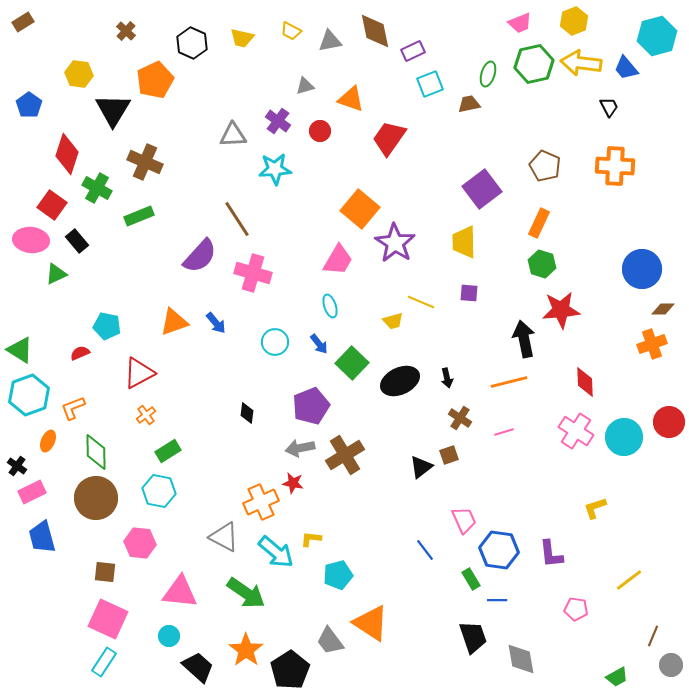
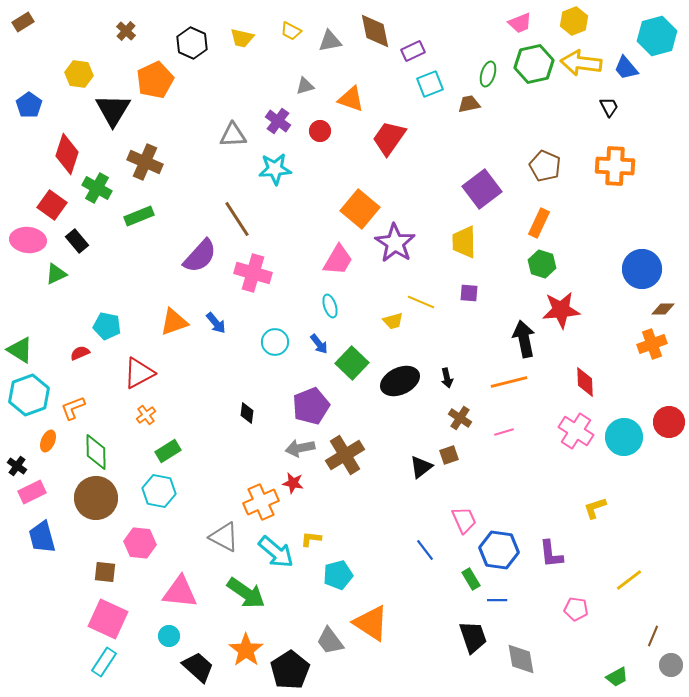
pink ellipse at (31, 240): moved 3 px left
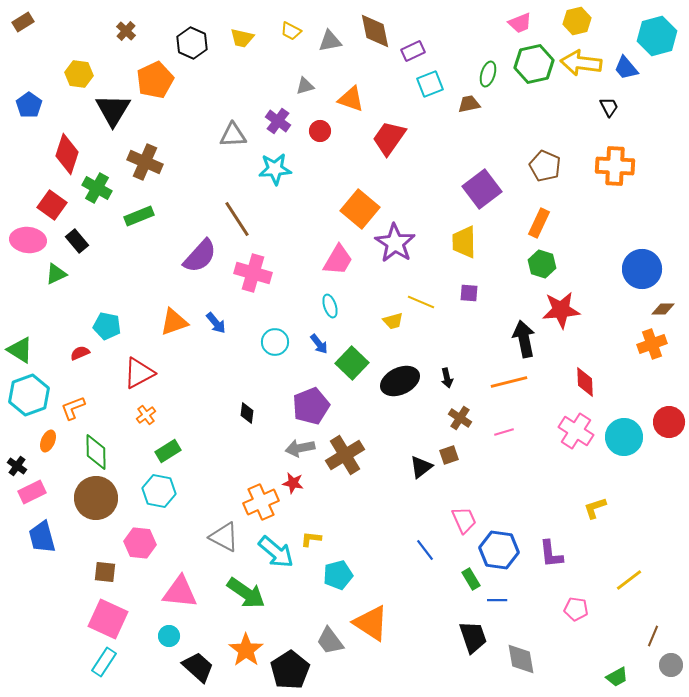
yellow hexagon at (574, 21): moved 3 px right; rotated 8 degrees clockwise
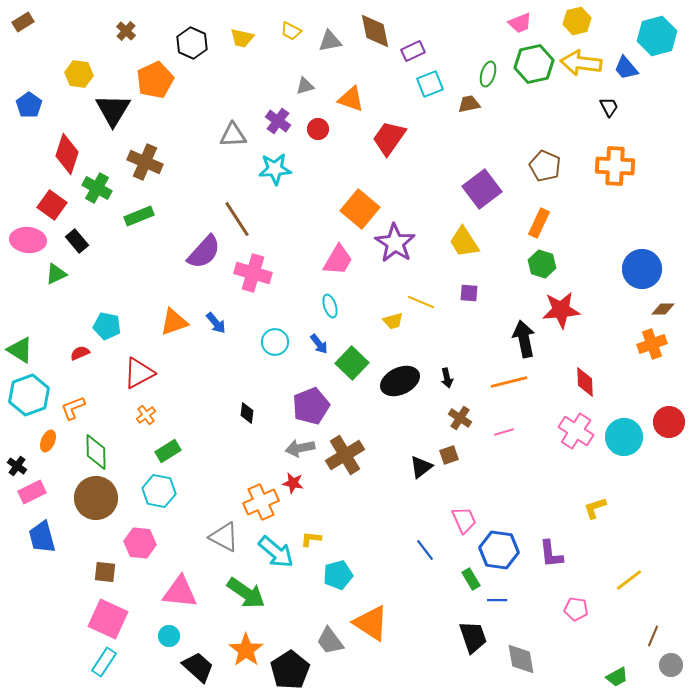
red circle at (320, 131): moved 2 px left, 2 px up
yellow trapezoid at (464, 242): rotated 32 degrees counterclockwise
purple semicircle at (200, 256): moved 4 px right, 4 px up
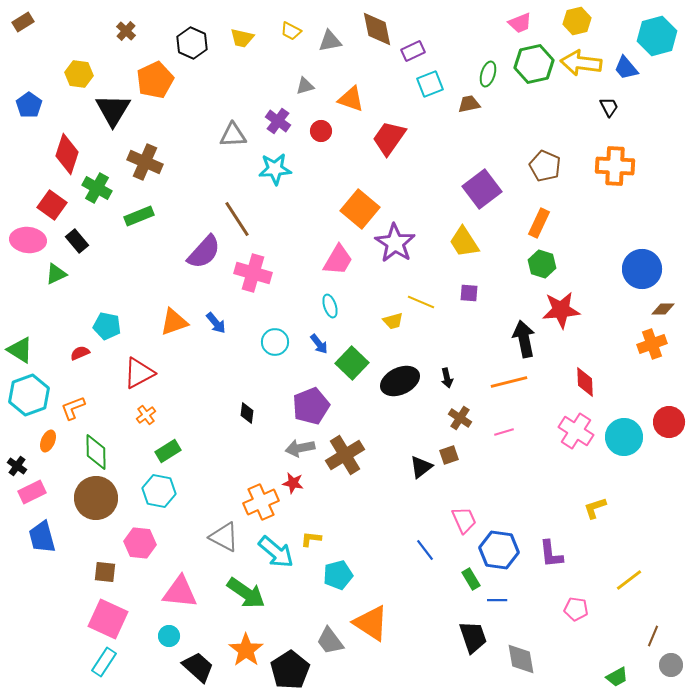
brown diamond at (375, 31): moved 2 px right, 2 px up
red circle at (318, 129): moved 3 px right, 2 px down
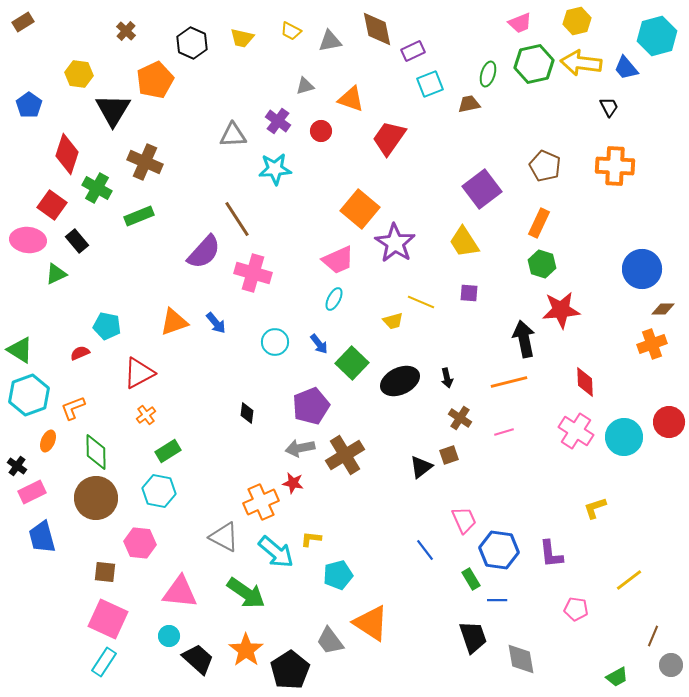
pink trapezoid at (338, 260): rotated 36 degrees clockwise
cyan ellipse at (330, 306): moved 4 px right, 7 px up; rotated 45 degrees clockwise
black trapezoid at (198, 667): moved 8 px up
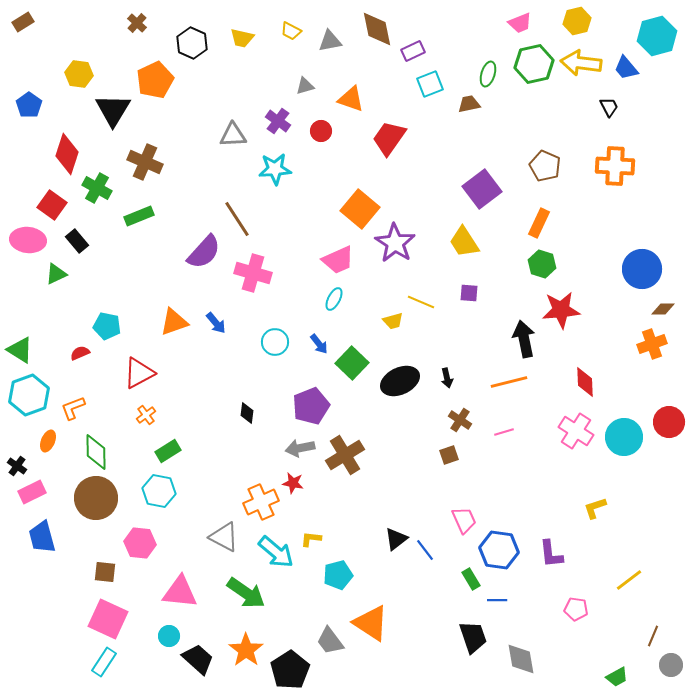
brown cross at (126, 31): moved 11 px right, 8 px up
brown cross at (460, 418): moved 2 px down
black triangle at (421, 467): moved 25 px left, 72 px down
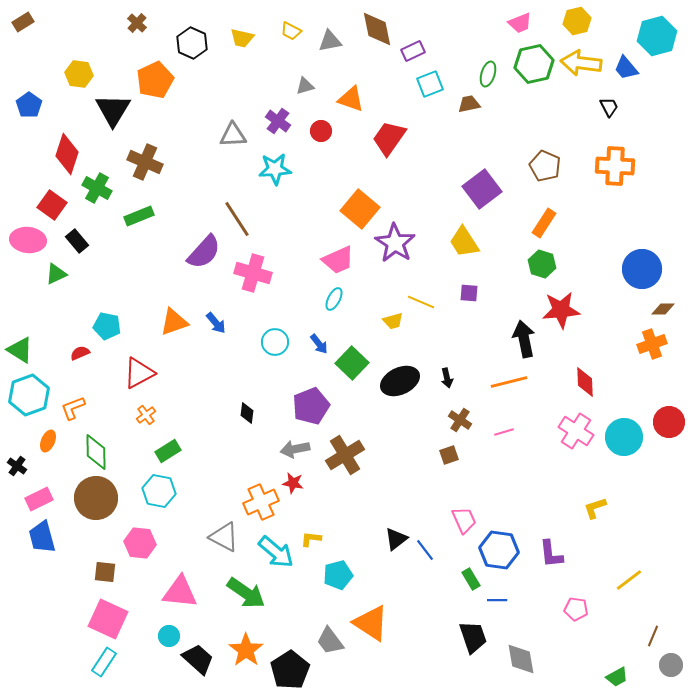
orange rectangle at (539, 223): moved 5 px right; rotated 8 degrees clockwise
gray arrow at (300, 448): moved 5 px left, 1 px down
pink rectangle at (32, 492): moved 7 px right, 7 px down
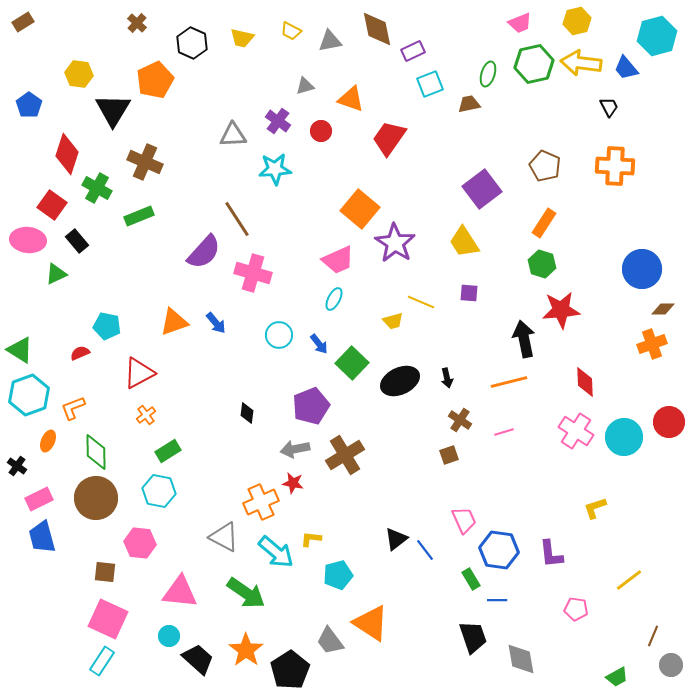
cyan circle at (275, 342): moved 4 px right, 7 px up
cyan rectangle at (104, 662): moved 2 px left, 1 px up
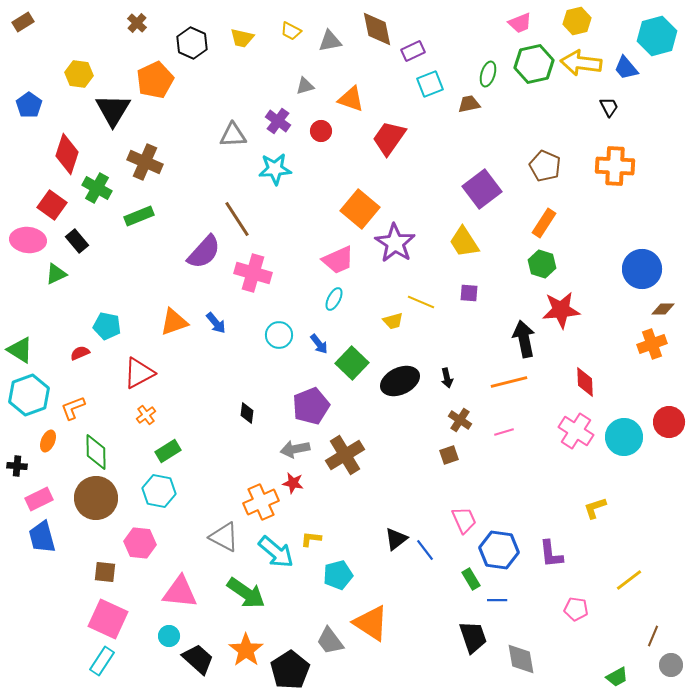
black cross at (17, 466): rotated 30 degrees counterclockwise
